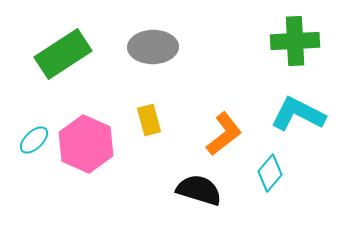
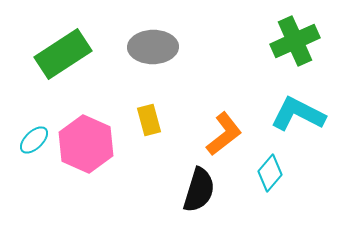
green cross: rotated 21 degrees counterclockwise
black semicircle: rotated 90 degrees clockwise
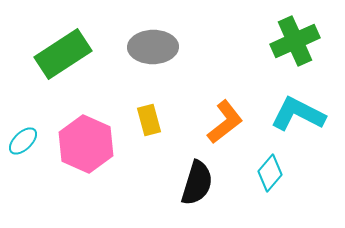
orange L-shape: moved 1 px right, 12 px up
cyan ellipse: moved 11 px left, 1 px down
black semicircle: moved 2 px left, 7 px up
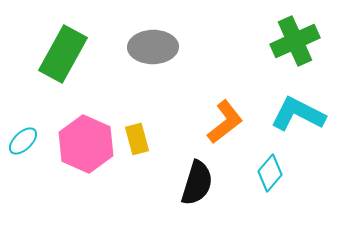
green rectangle: rotated 28 degrees counterclockwise
yellow rectangle: moved 12 px left, 19 px down
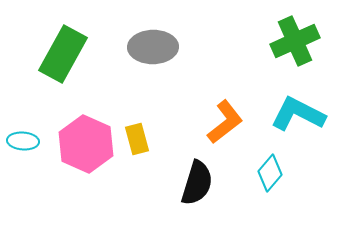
cyan ellipse: rotated 48 degrees clockwise
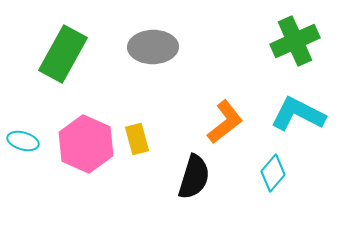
cyan ellipse: rotated 12 degrees clockwise
cyan diamond: moved 3 px right
black semicircle: moved 3 px left, 6 px up
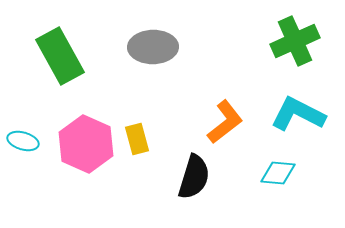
green rectangle: moved 3 px left, 2 px down; rotated 58 degrees counterclockwise
cyan diamond: moved 5 px right; rotated 54 degrees clockwise
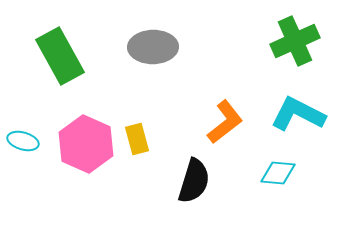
black semicircle: moved 4 px down
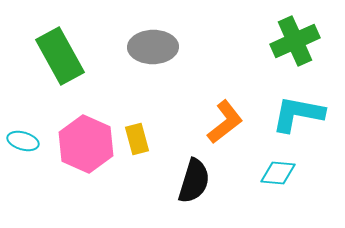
cyan L-shape: rotated 16 degrees counterclockwise
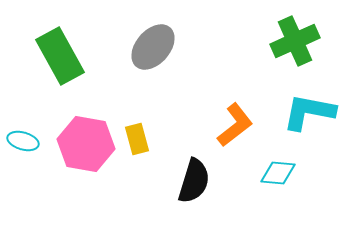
gray ellipse: rotated 48 degrees counterclockwise
cyan L-shape: moved 11 px right, 2 px up
orange L-shape: moved 10 px right, 3 px down
pink hexagon: rotated 14 degrees counterclockwise
